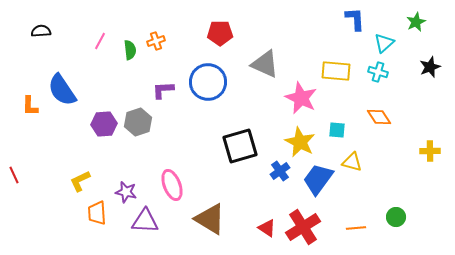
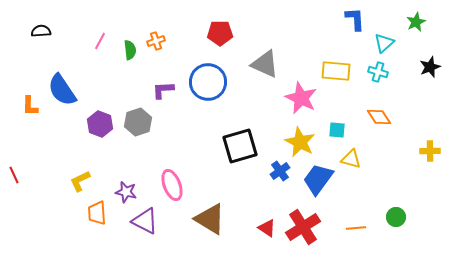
purple hexagon: moved 4 px left; rotated 25 degrees clockwise
yellow triangle: moved 1 px left, 3 px up
purple triangle: rotated 24 degrees clockwise
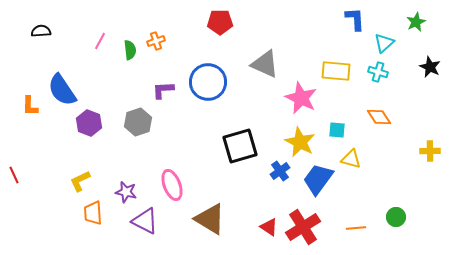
red pentagon: moved 11 px up
black star: rotated 25 degrees counterclockwise
purple hexagon: moved 11 px left, 1 px up
orange trapezoid: moved 4 px left
red triangle: moved 2 px right, 1 px up
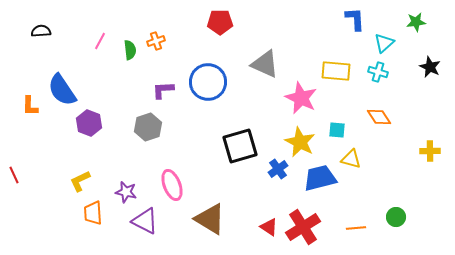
green star: rotated 18 degrees clockwise
gray hexagon: moved 10 px right, 5 px down
blue cross: moved 2 px left, 2 px up
blue trapezoid: moved 2 px right, 1 px up; rotated 40 degrees clockwise
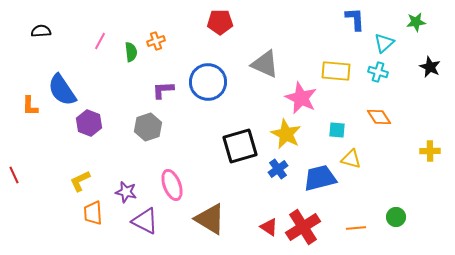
green semicircle: moved 1 px right, 2 px down
yellow star: moved 14 px left, 8 px up
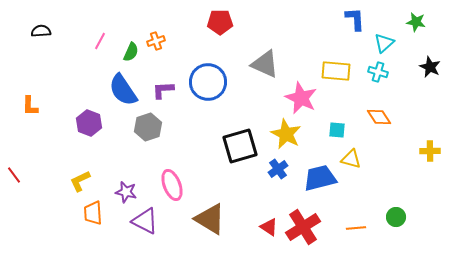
green star: rotated 18 degrees clockwise
green semicircle: rotated 30 degrees clockwise
blue semicircle: moved 61 px right
red line: rotated 12 degrees counterclockwise
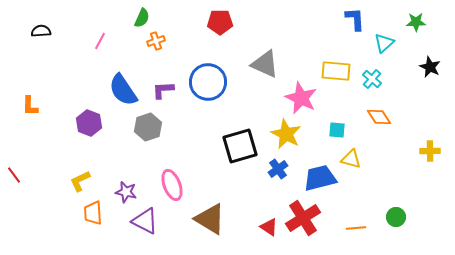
green star: rotated 12 degrees counterclockwise
green semicircle: moved 11 px right, 34 px up
cyan cross: moved 6 px left, 7 px down; rotated 24 degrees clockwise
red cross: moved 9 px up
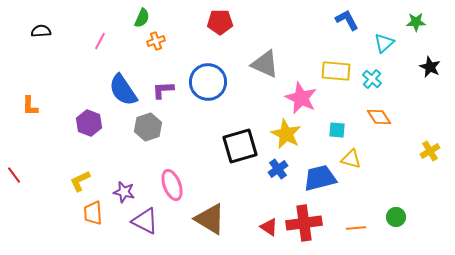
blue L-shape: moved 8 px left, 1 px down; rotated 25 degrees counterclockwise
yellow cross: rotated 30 degrees counterclockwise
purple star: moved 2 px left
red cross: moved 1 px right, 5 px down; rotated 24 degrees clockwise
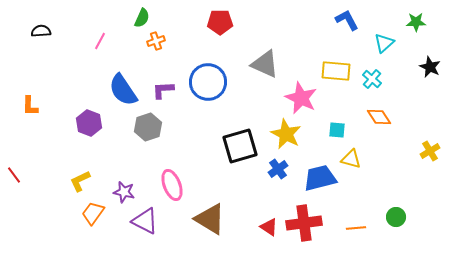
orange trapezoid: rotated 40 degrees clockwise
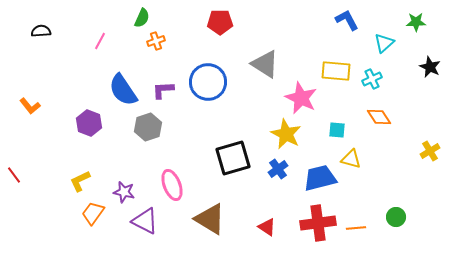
gray triangle: rotated 8 degrees clockwise
cyan cross: rotated 24 degrees clockwise
orange L-shape: rotated 40 degrees counterclockwise
black square: moved 7 px left, 12 px down
red cross: moved 14 px right
red triangle: moved 2 px left
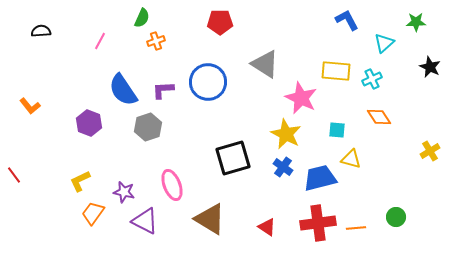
blue cross: moved 5 px right, 2 px up; rotated 18 degrees counterclockwise
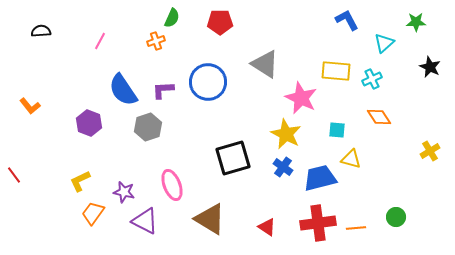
green semicircle: moved 30 px right
